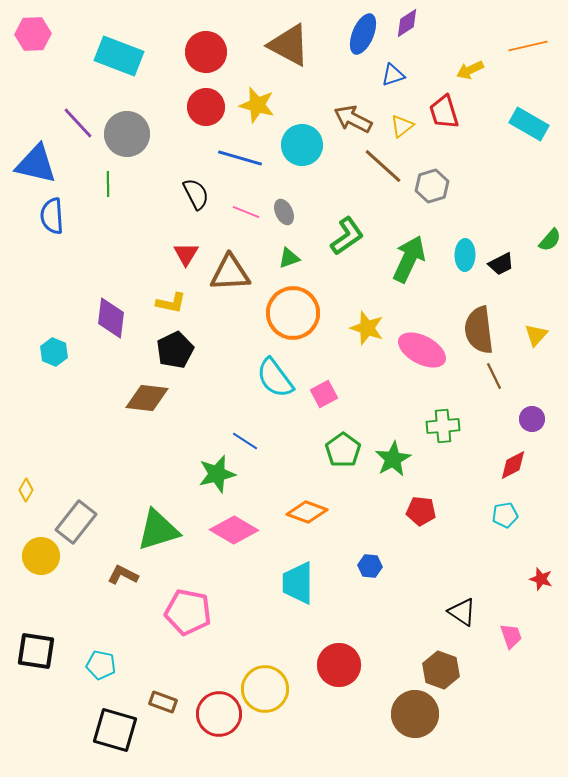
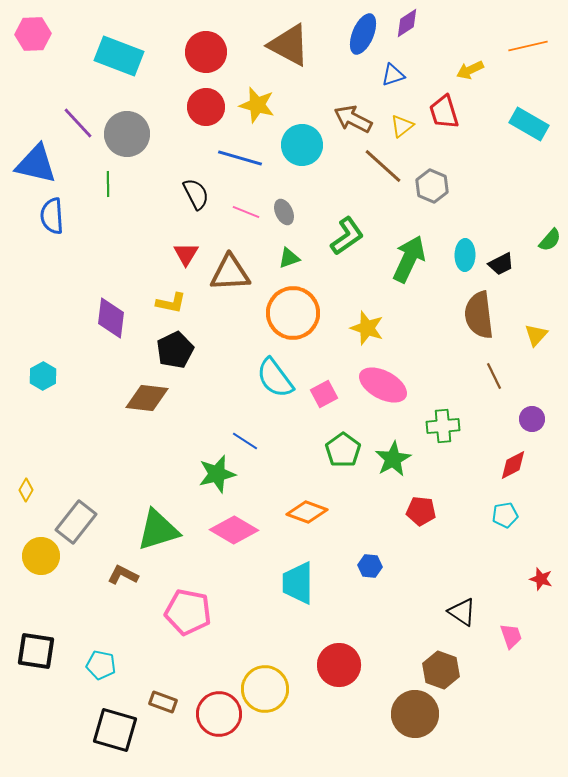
gray hexagon at (432, 186): rotated 20 degrees counterclockwise
brown semicircle at (479, 330): moved 15 px up
pink ellipse at (422, 350): moved 39 px left, 35 px down
cyan hexagon at (54, 352): moved 11 px left, 24 px down; rotated 8 degrees clockwise
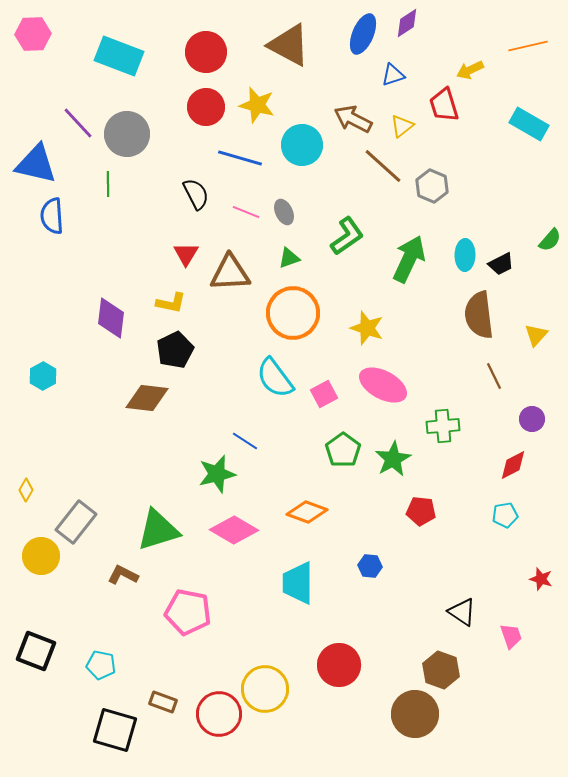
red trapezoid at (444, 112): moved 7 px up
black square at (36, 651): rotated 12 degrees clockwise
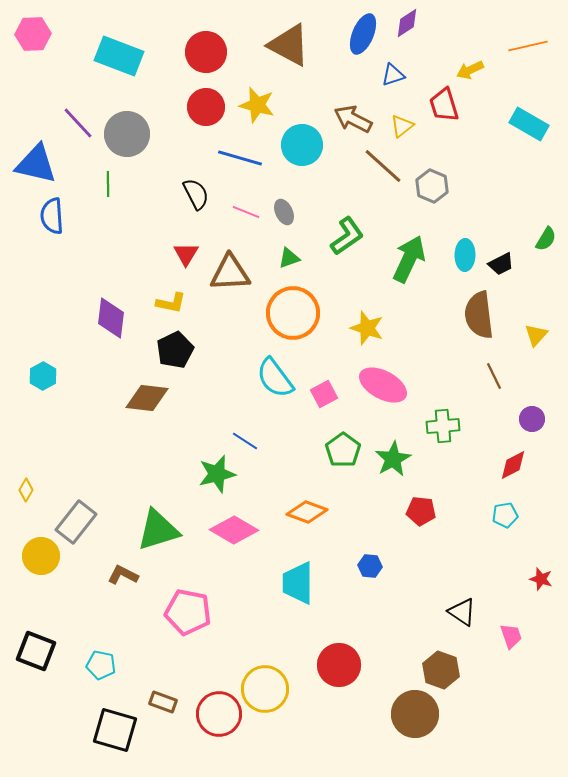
green semicircle at (550, 240): moved 4 px left, 1 px up; rotated 10 degrees counterclockwise
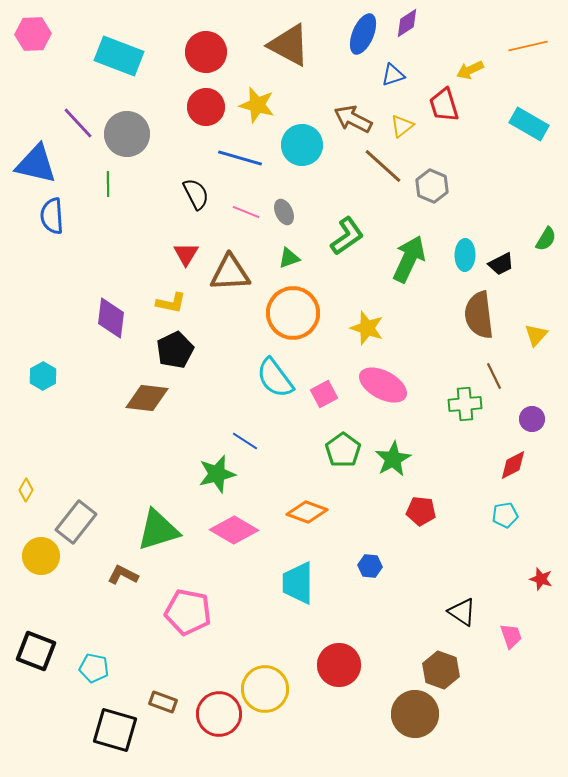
green cross at (443, 426): moved 22 px right, 22 px up
cyan pentagon at (101, 665): moved 7 px left, 3 px down
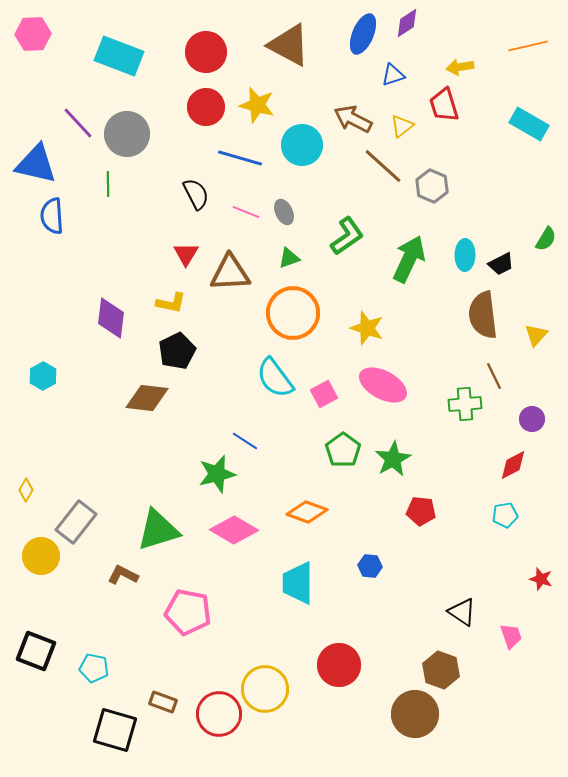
yellow arrow at (470, 70): moved 10 px left, 3 px up; rotated 16 degrees clockwise
brown semicircle at (479, 315): moved 4 px right
black pentagon at (175, 350): moved 2 px right, 1 px down
